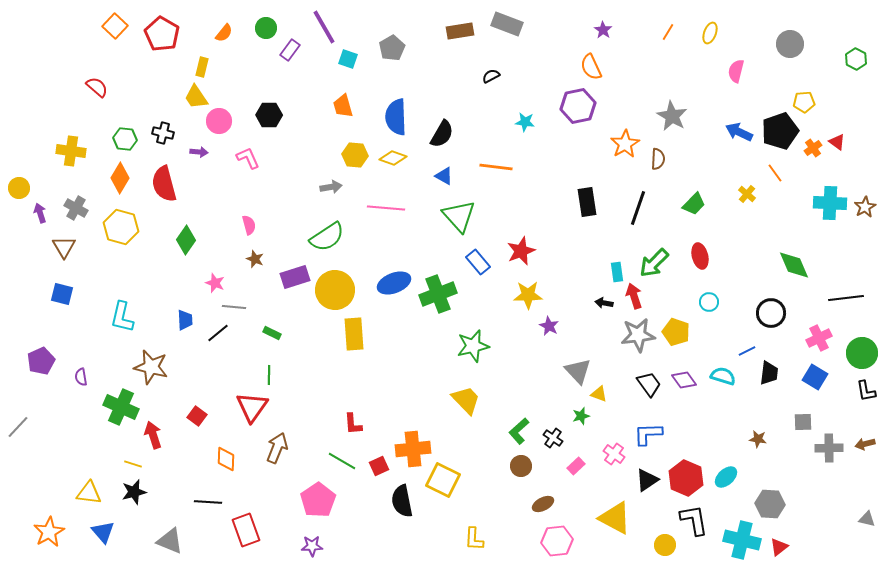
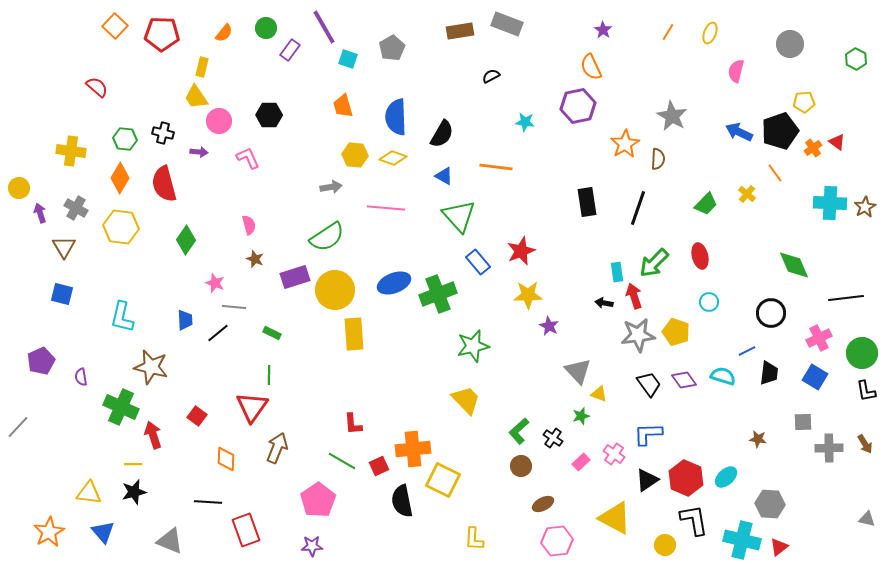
red pentagon at (162, 34): rotated 28 degrees counterclockwise
green trapezoid at (694, 204): moved 12 px right
yellow hexagon at (121, 227): rotated 8 degrees counterclockwise
brown arrow at (865, 444): rotated 108 degrees counterclockwise
yellow line at (133, 464): rotated 18 degrees counterclockwise
pink rectangle at (576, 466): moved 5 px right, 4 px up
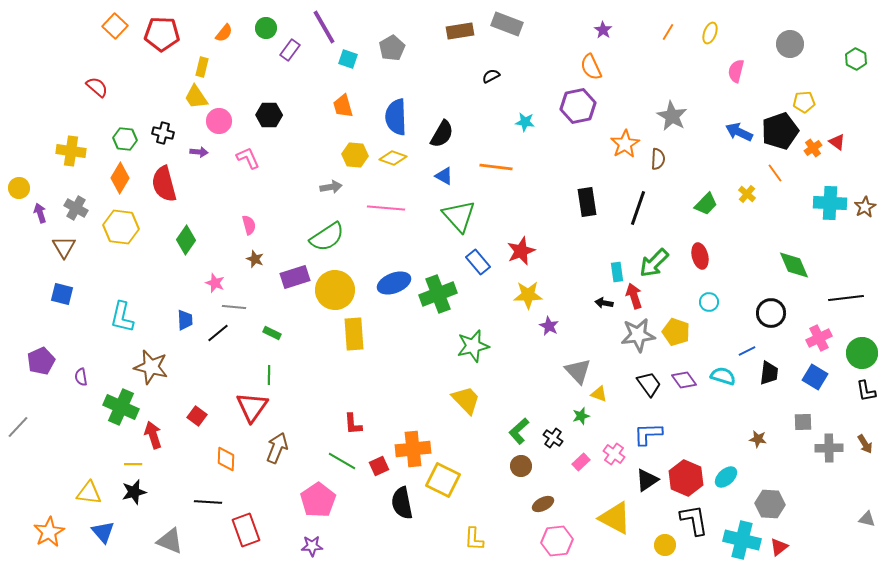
black semicircle at (402, 501): moved 2 px down
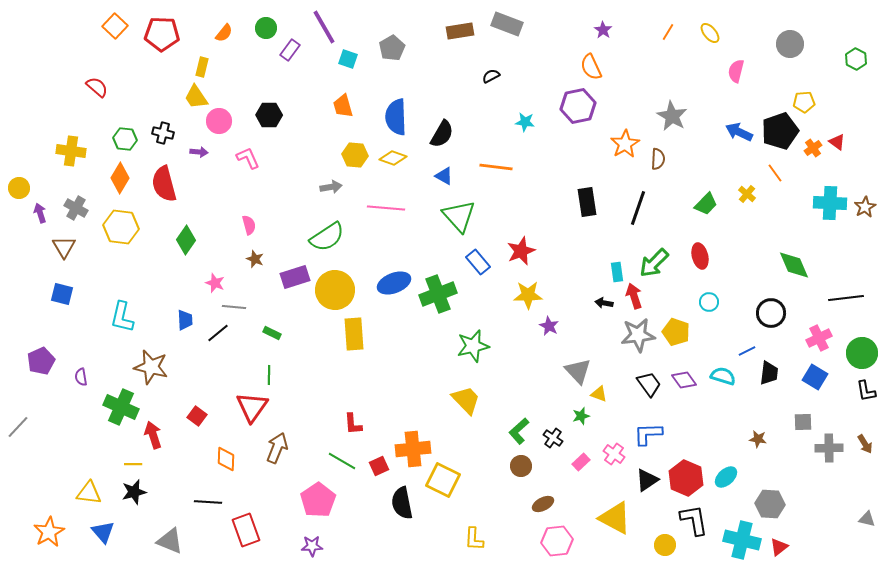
yellow ellipse at (710, 33): rotated 60 degrees counterclockwise
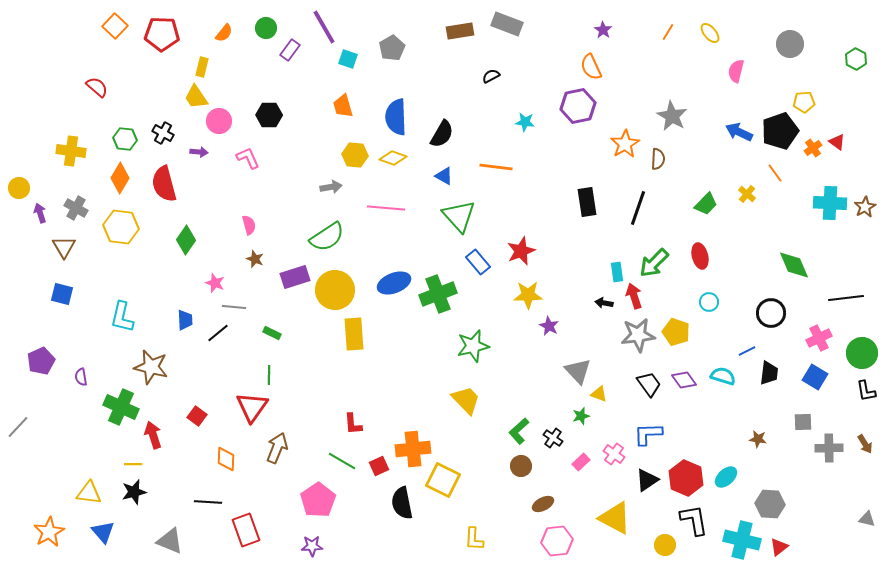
black cross at (163, 133): rotated 15 degrees clockwise
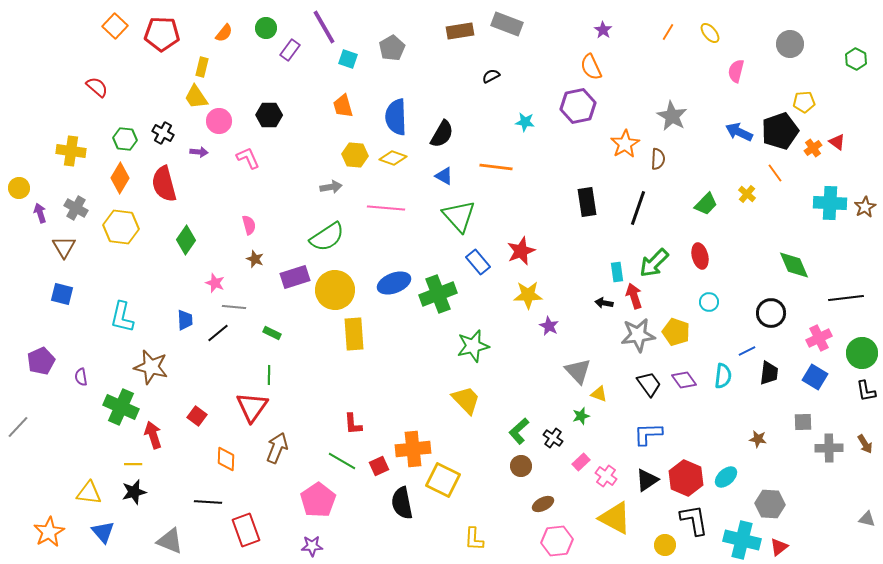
cyan semicircle at (723, 376): rotated 80 degrees clockwise
pink cross at (614, 454): moved 8 px left, 22 px down
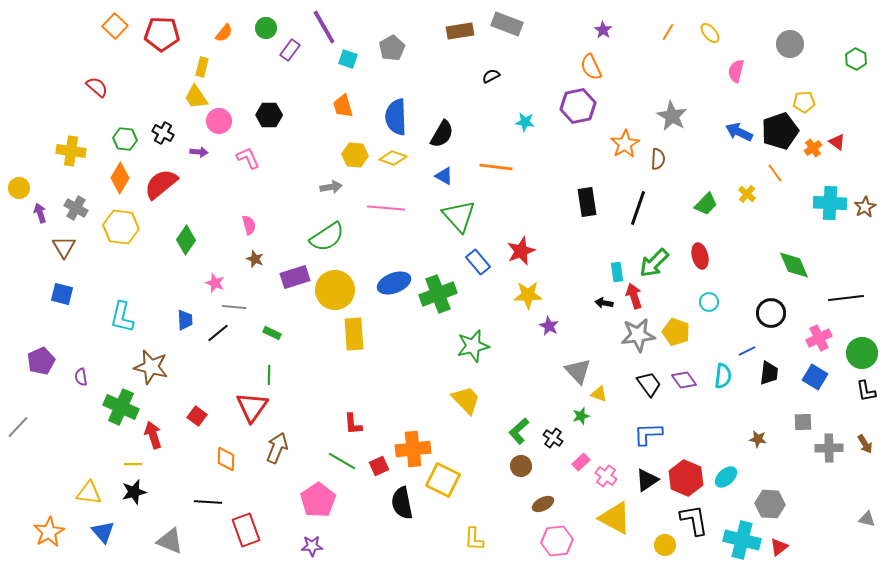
red semicircle at (164, 184): moved 3 px left; rotated 66 degrees clockwise
